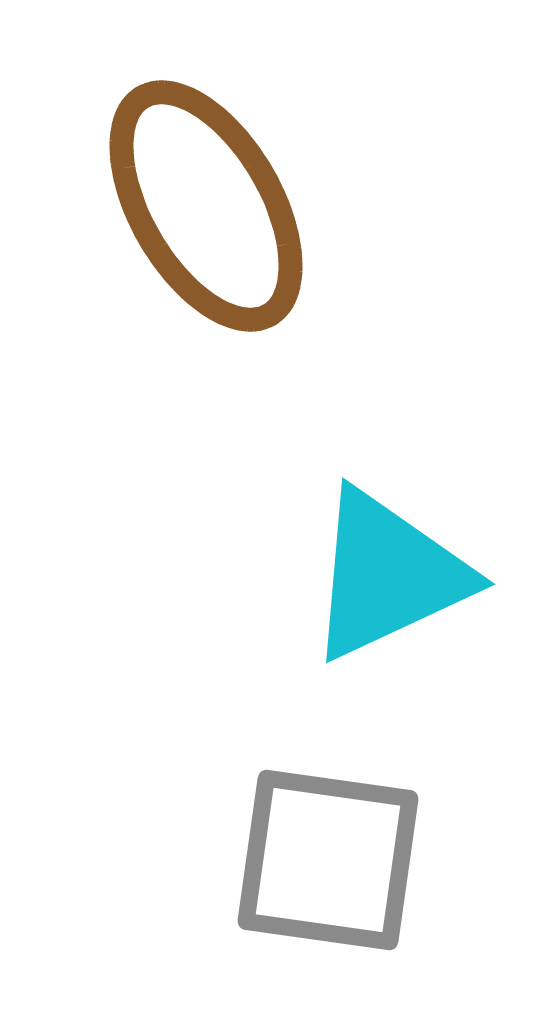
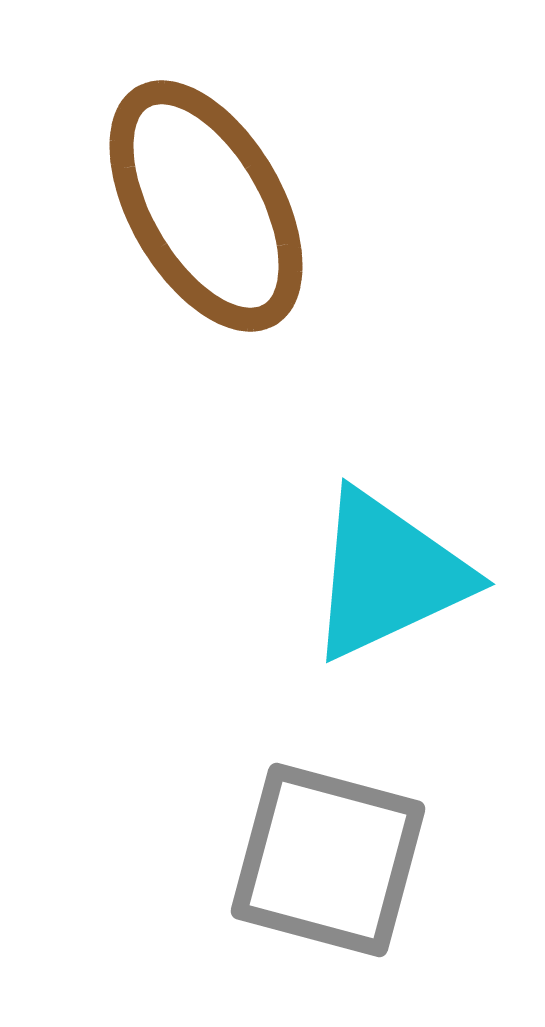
gray square: rotated 7 degrees clockwise
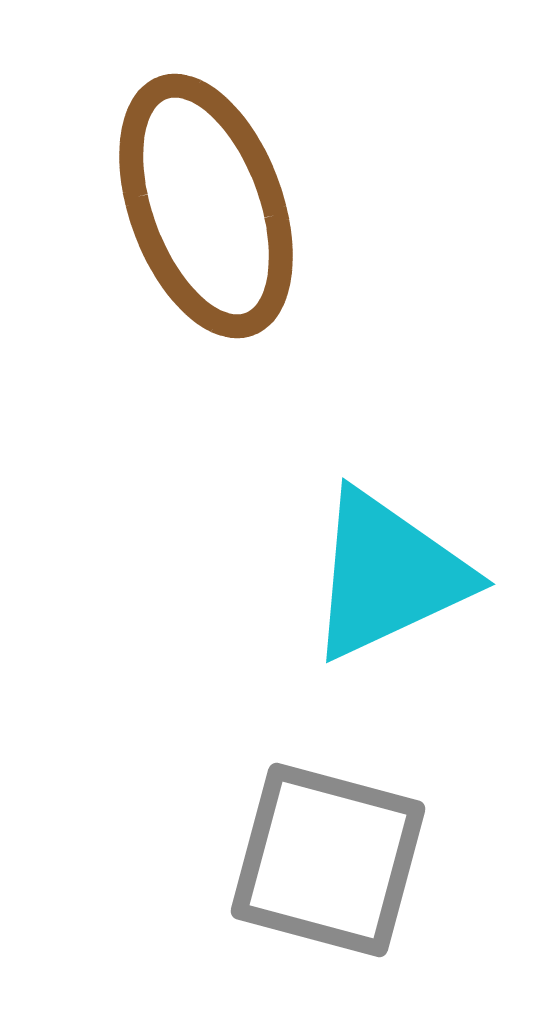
brown ellipse: rotated 10 degrees clockwise
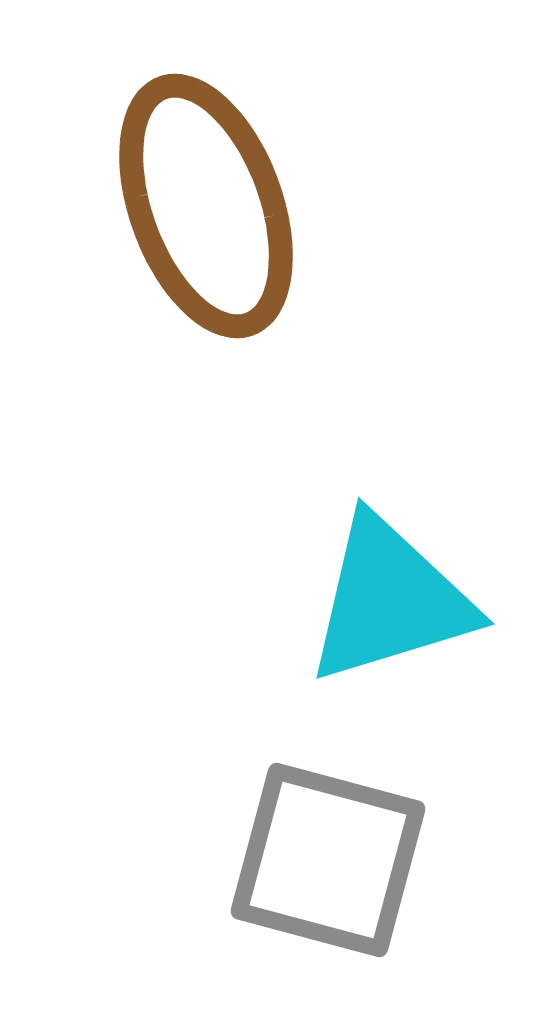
cyan triangle: moved 2 px right, 25 px down; rotated 8 degrees clockwise
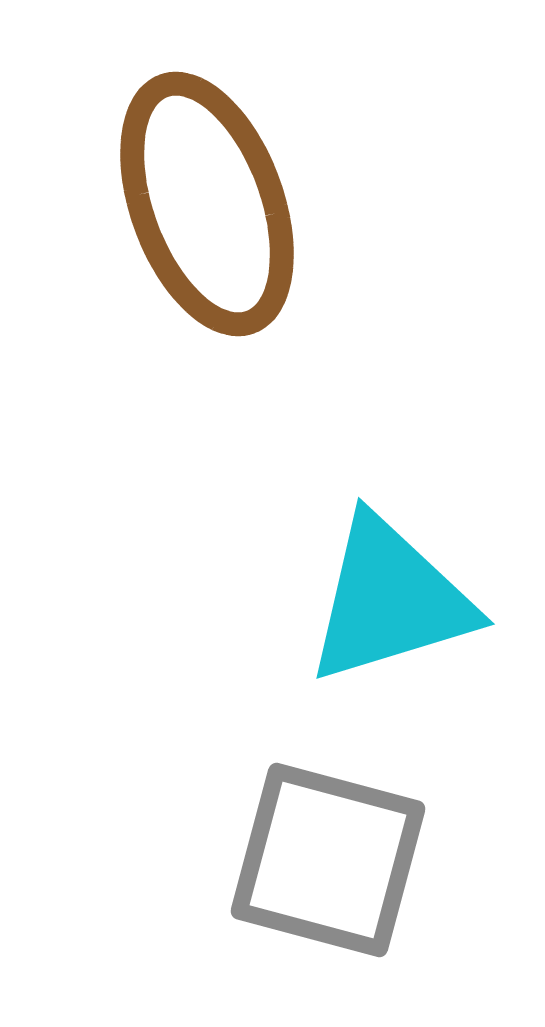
brown ellipse: moved 1 px right, 2 px up
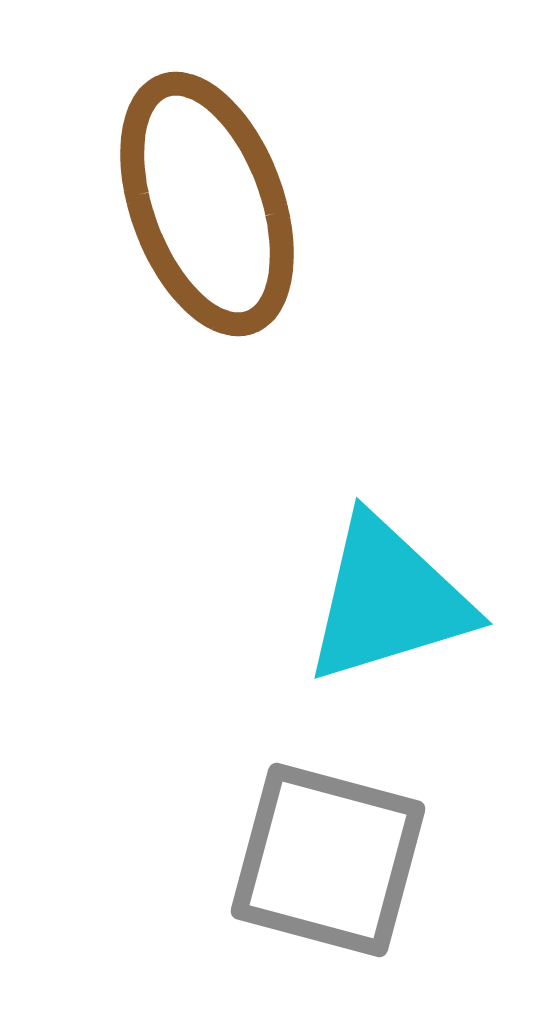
cyan triangle: moved 2 px left
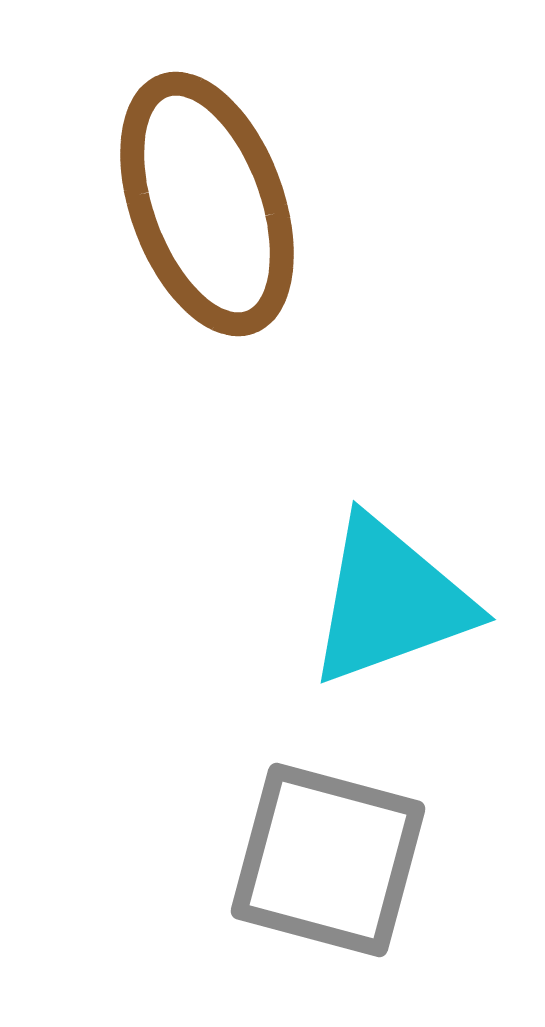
cyan triangle: moved 2 px right, 1 px down; rotated 3 degrees counterclockwise
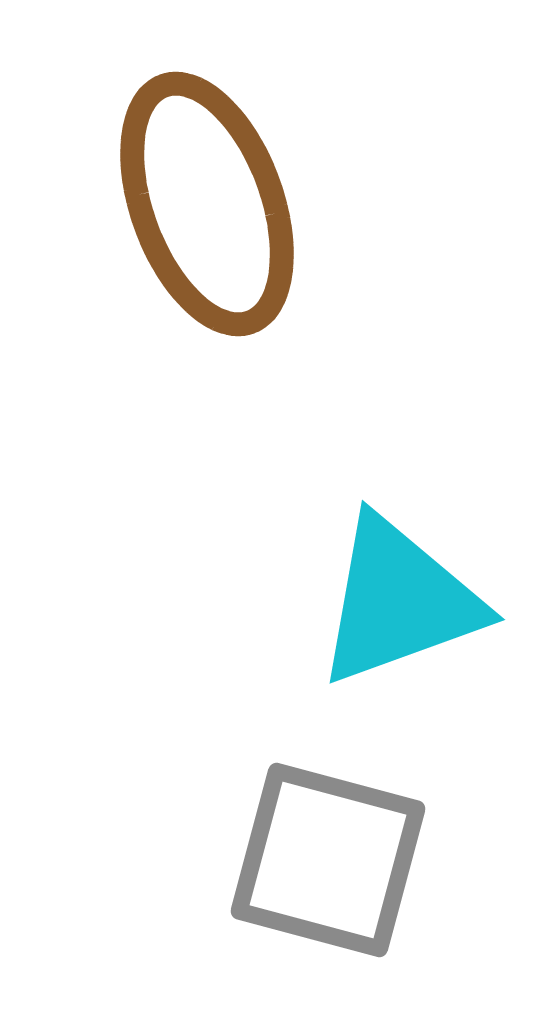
cyan triangle: moved 9 px right
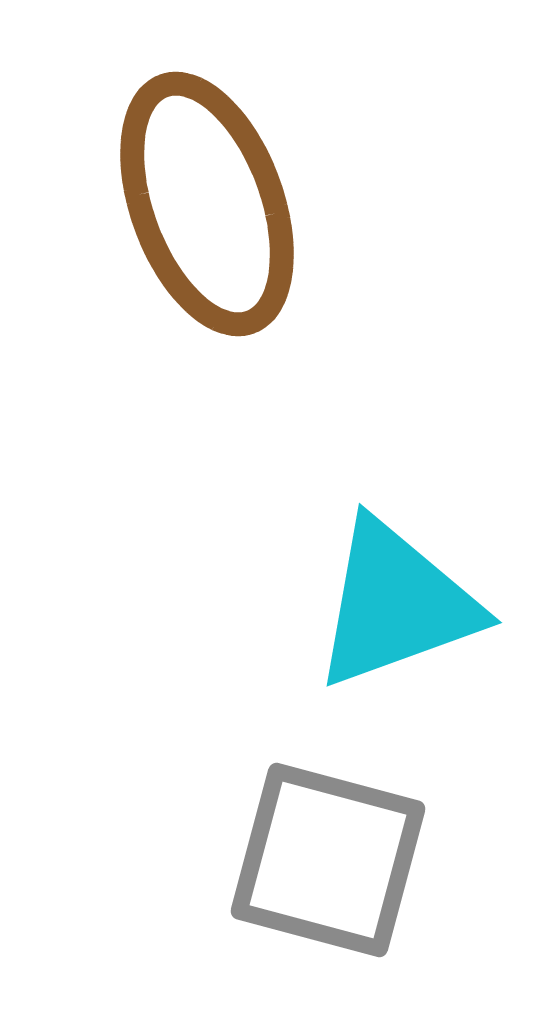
cyan triangle: moved 3 px left, 3 px down
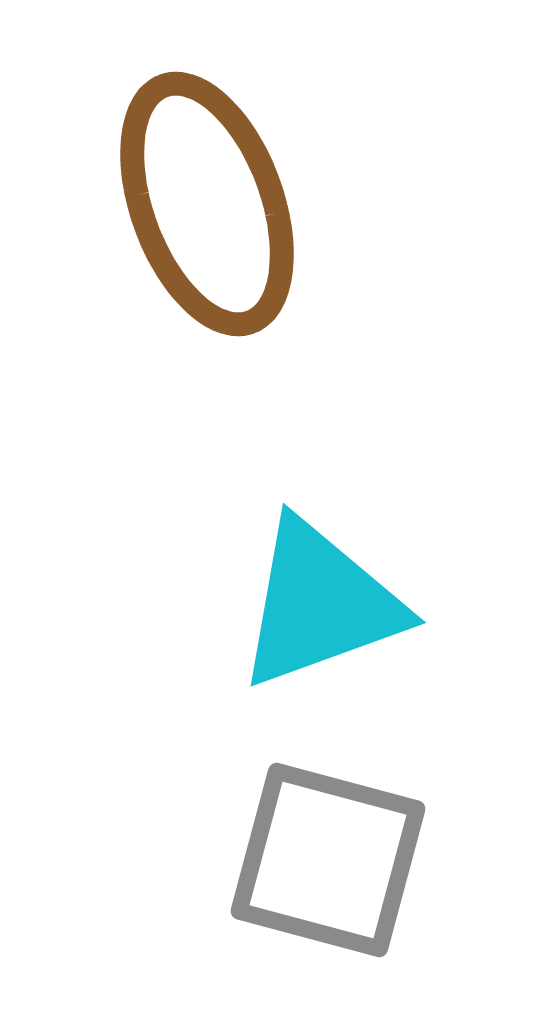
cyan triangle: moved 76 px left
